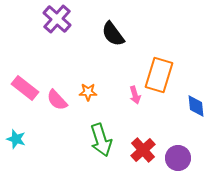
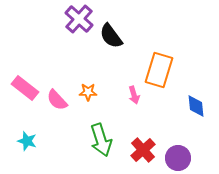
purple cross: moved 22 px right
black semicircle: moved 2 px left, 2 px down
orange rectangle: moved 5 px up
pink arrow: moved 1 px left
cyan star: moved 11 px right, 2 px down
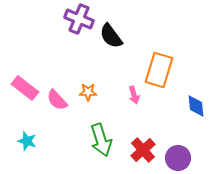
purple cross: rotated 20 degrees counterclockwise
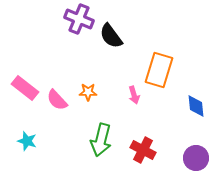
green arrow: rotated 32 degrees clockwise
red cross: rotated 20 degrees counterclockwise
purple circle: moved 18 px right
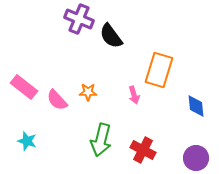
pink rectangle: moved 1 px left, 1 px up
